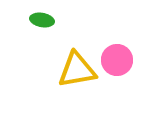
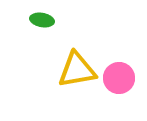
pink circle: moved 2 px right, 18 px down
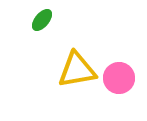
green ellipse: rotated 60 degrees counterclockwise
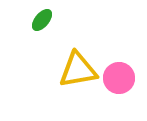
yellow triangle: moved 1 px right
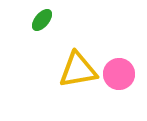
pink circle: moved 4 px up
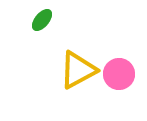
yellow triangle: rotated 18 degrees counterclockwise
